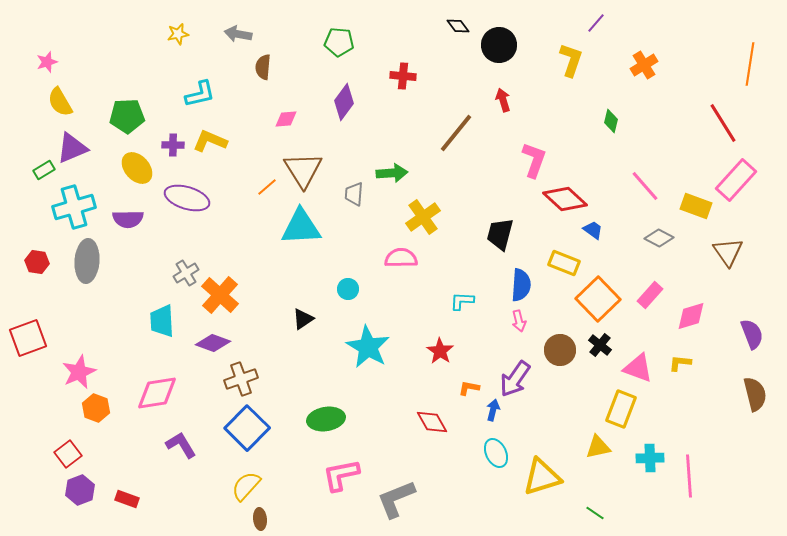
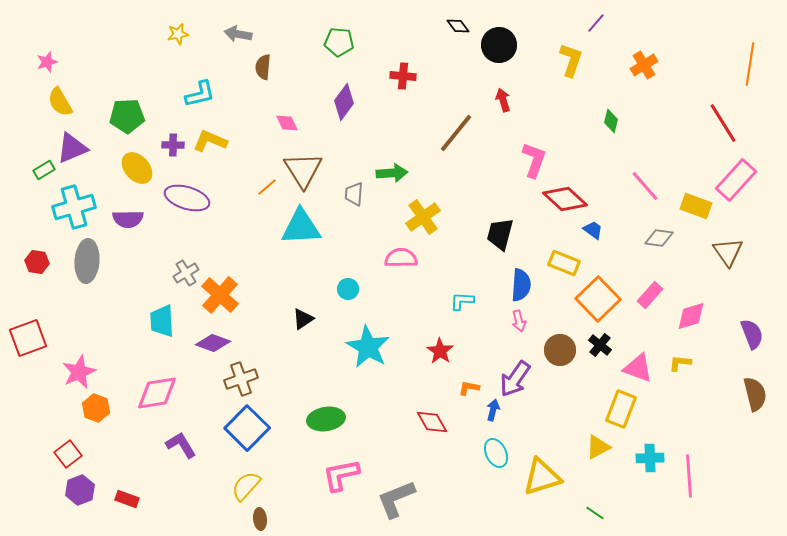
pink diamond at (286, 119): moved 1 px right, 4 px down; rotated 70 degrees clockwise
gray diamond at (659, 238): rotated 20 degrees counterclockwise
yellow triangle at (598, 447): rotated 16 degrees counterclockwise
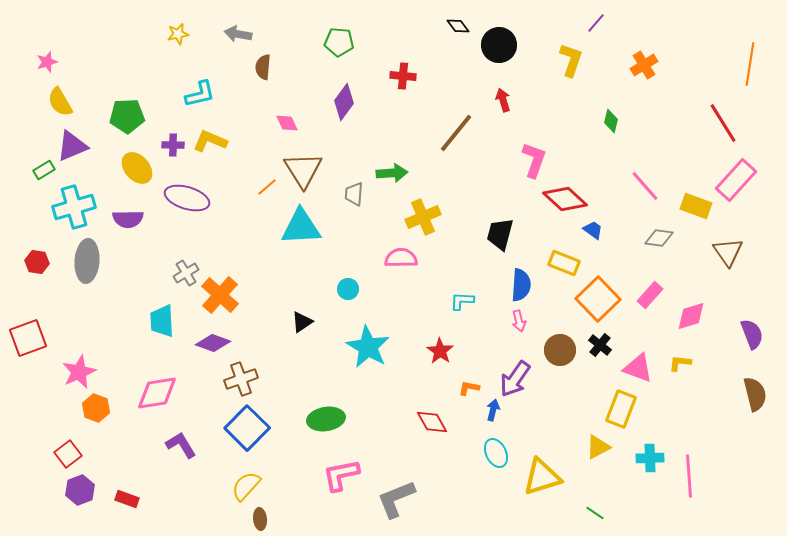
purple triangle at (72, 148): moved 2 px up
yellow cross at (423, 217): rotated 12 degrees clockwise
black triangle at (303, 319): moved 1 px left, 3 px down
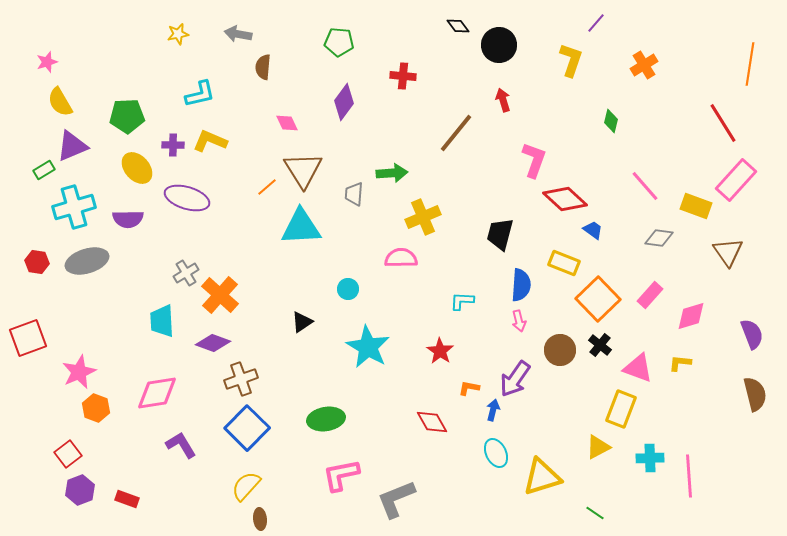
gray ellipse at (87, 261): rotated 69 degrees clockwise
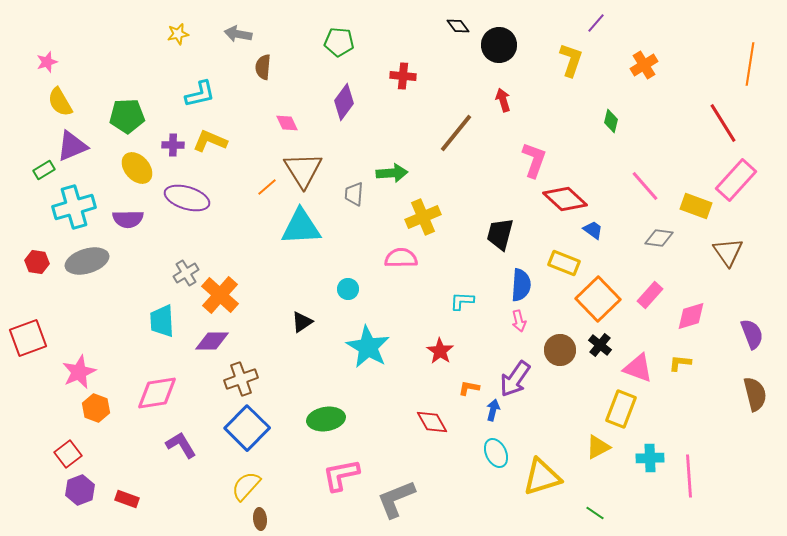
purple diamond at (213, 343): moved 1 px left, 2 px up; rotated 20 degrees counterclockwise
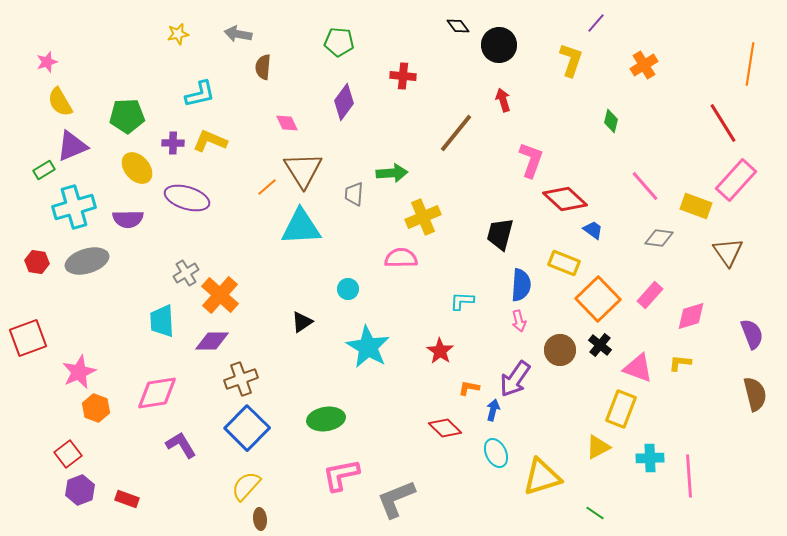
purple cross at (173, 145): moved 2 px up
pink L-shape at (534, 160): moved 3 px left
red diamond at (432, 422): moved 13 px right, 6 px down; rotated 16 degrees counterclockwise
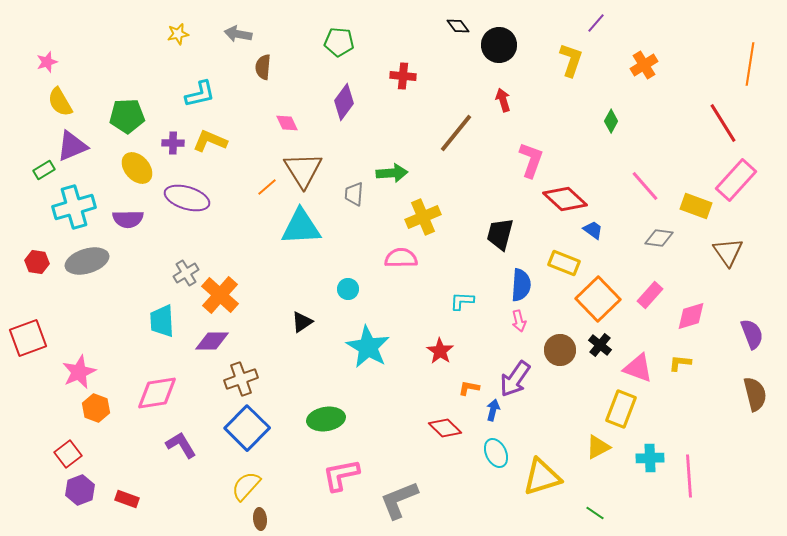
green diamond at (611, 121): rotated 15 degrees clockwise
gray L-shape at (396, 499): moved 3 px right, 1 px down
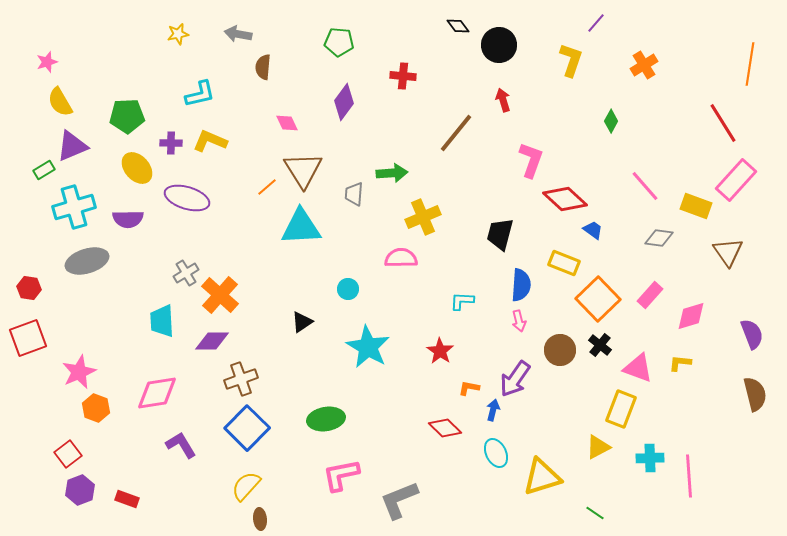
purple cross at (173, 143): moved 2 px left
red hexagon at (37, 262): moved 8 px left, 26 px down
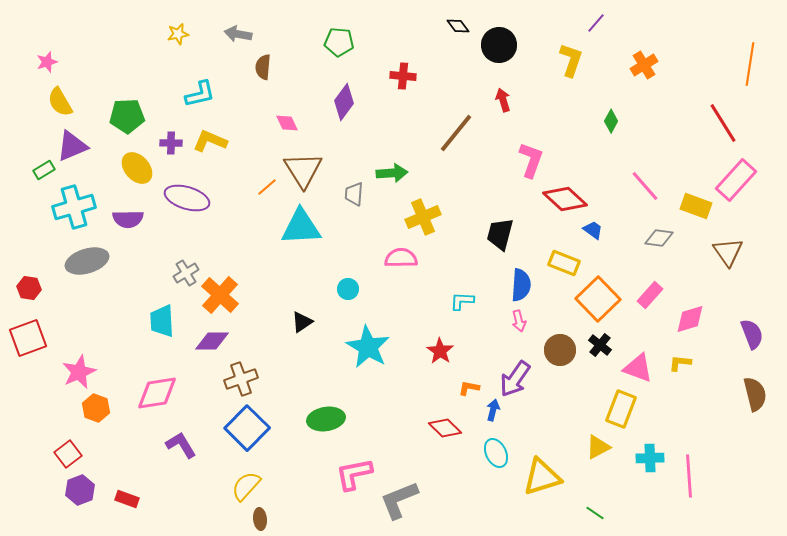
pink diamond at (691, 316): moved 1 px left, 3 px down
pink L-shape at (341, 475): moved 13 px right, 1 px up
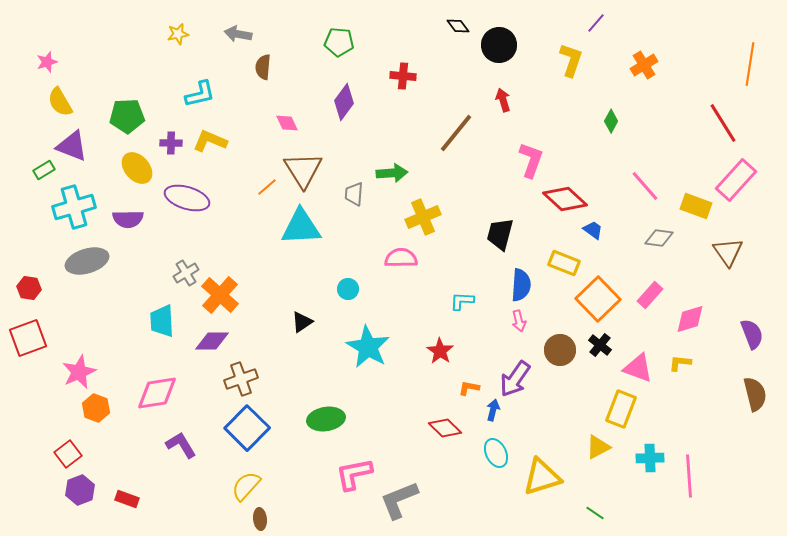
purple triangle at (72, 146): rotated 44 degrees clockwise
